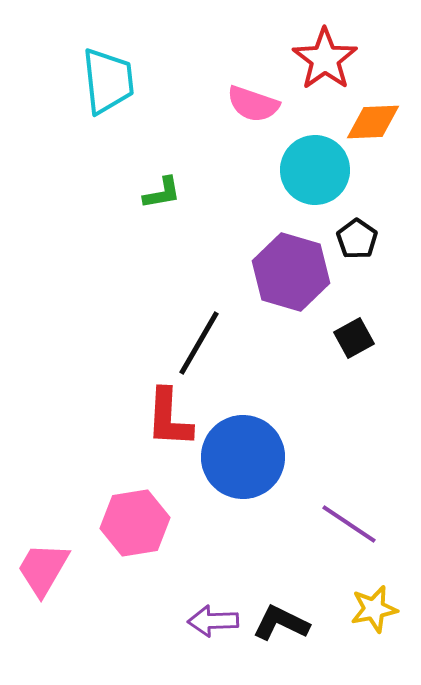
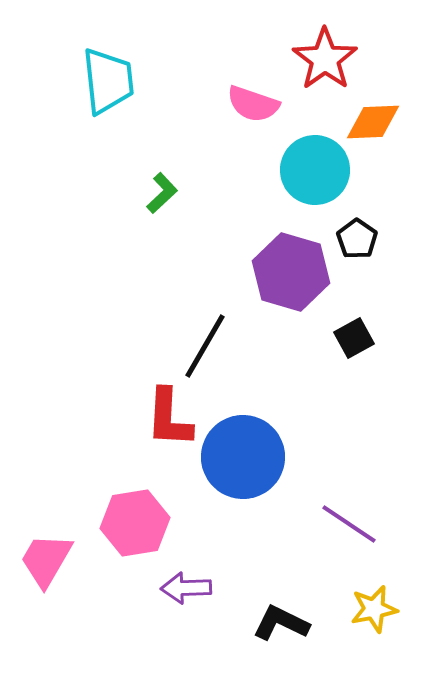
green L-shape: rotated 33 degrees counterclockwise
black line: moved 6 px right, 3 px down
pink trapezoid: moved 3 px right, 9 px up
purple arrow: moved 27 px left, 33 px up
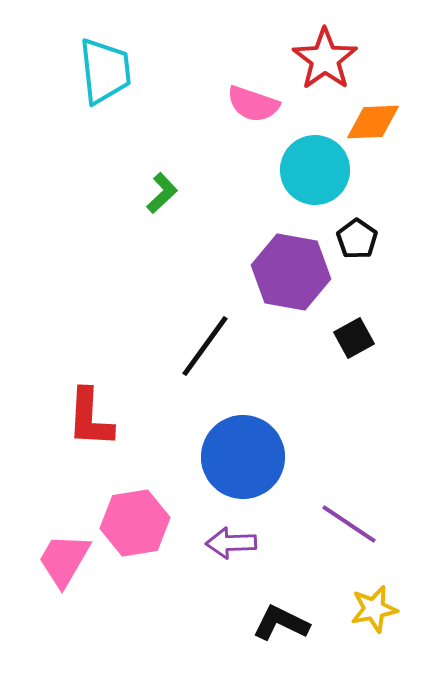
cyan trapezoid: moved 3 px left, 10 px up
purple hexagon: rotated 6 degrees counterclockwise
black line: rotated 6 degrees clockwise
red L-shape: moved 79 px left
pink trapezoid: moved 18 px right
purple arrow: moved 45 px right, 45 px up
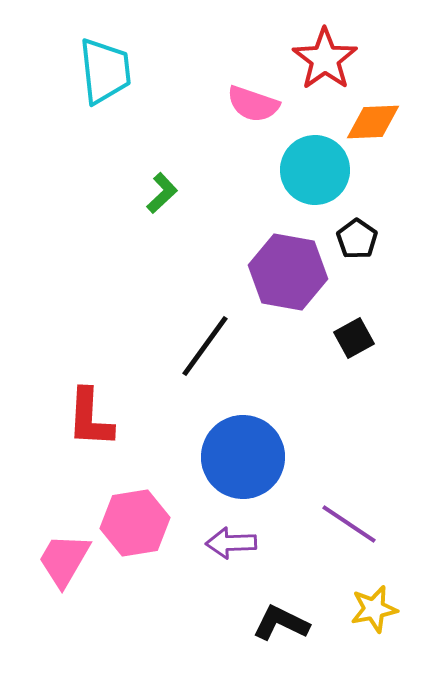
purple hexagon: moved 3 px left
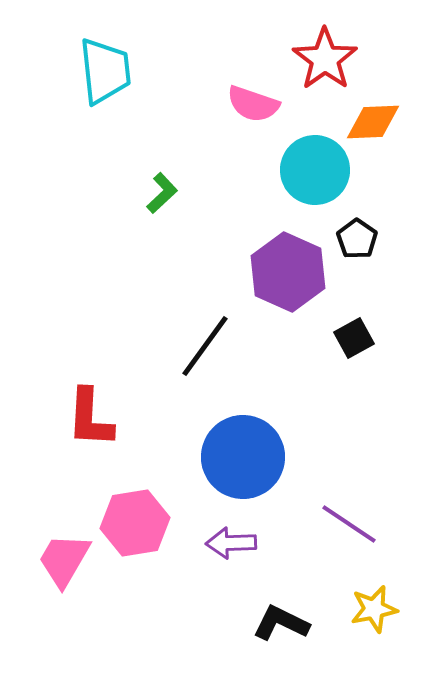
purple hexagon: rotated 14 degrees clockwise
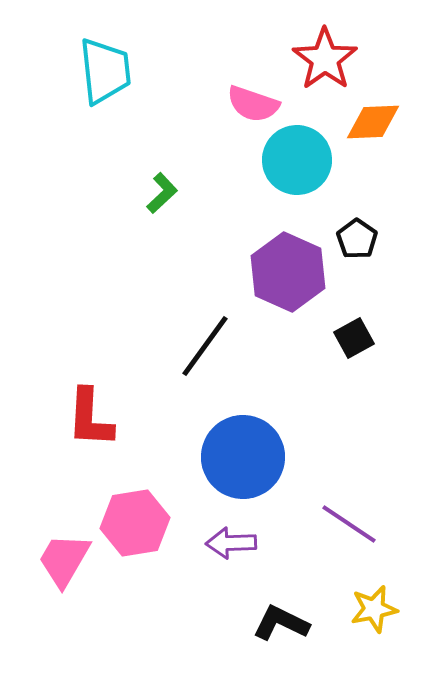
cyan circle: moved 18 px left, 10 px up
